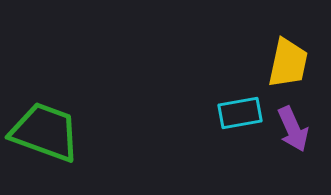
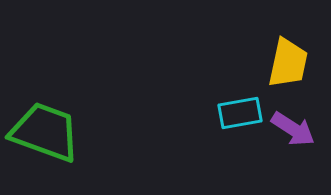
purple arrow: rotated 33 degrees counterclockwise
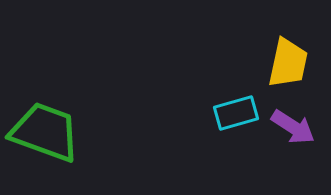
cyan rectangle: moved 4 px left; rotated 6 degrees counterclockwise
purple arrow: moved 2 px up
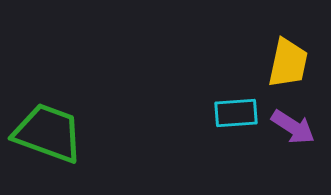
cyan rectangle: rotated 12 degrees clockwise
green trapezoid: moved 3 px right, 1 px down
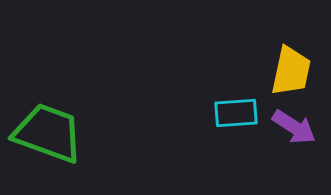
yellow trapezoid: moved 3 px right, 8 px down
purple arrow: moved 1 px right
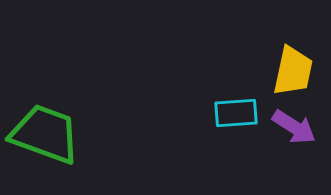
yellow trapezoid: moved 2 px right
green trapezoid: moved 3 px left, 1 px down
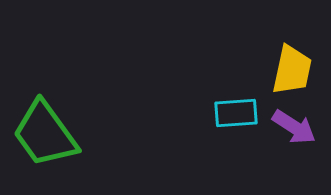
yellow trapezoid: moved 1 px left, 1 px up
green trapezoid: rotated 146 degrees counterclockwise
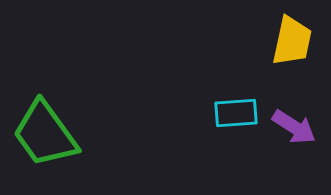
yellow trapezoid: moved 29 px up
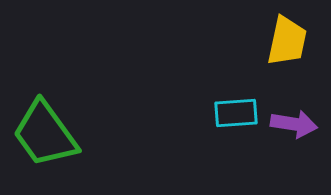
yellow trapezoid: moved 5 px left
purple arrow: moved 3 px up; rotated 24 degrees counterclockwise
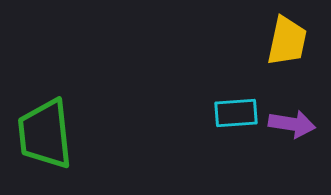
purple arrow: moved 2 px left
green trapezoid: rotated 30 degrees clockwise
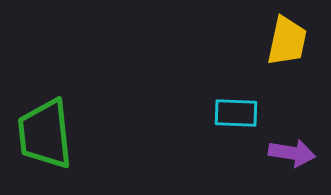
cyan rectangle: rotated 6 degrees clockwise
purple arrow: moved 29 px down
